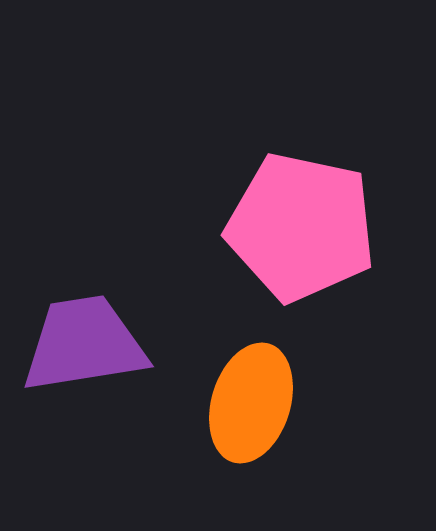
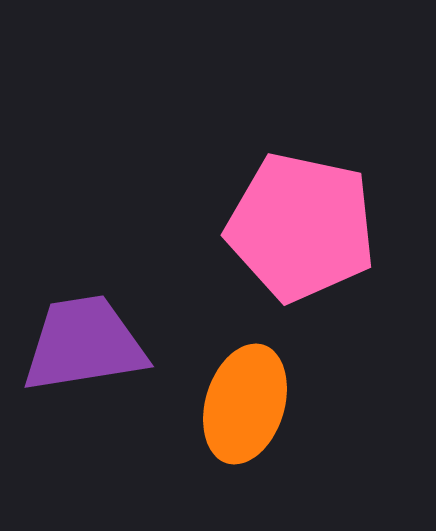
orange ellipse: moved 6 px left, 1 px down
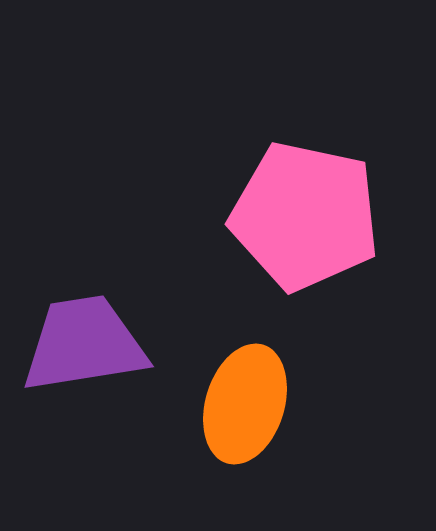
pink pentagon: moved 4 px right, 11 px up
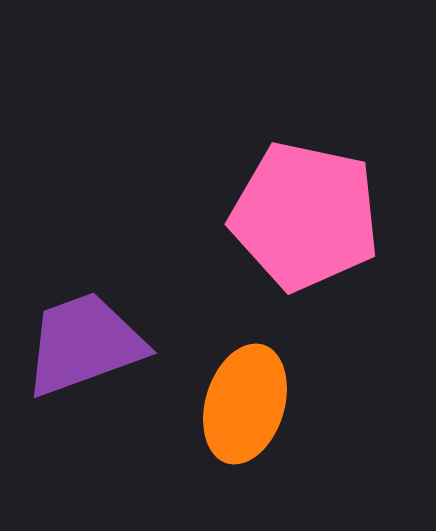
purple trapezoid: rotated 11 degrees counterclockwise
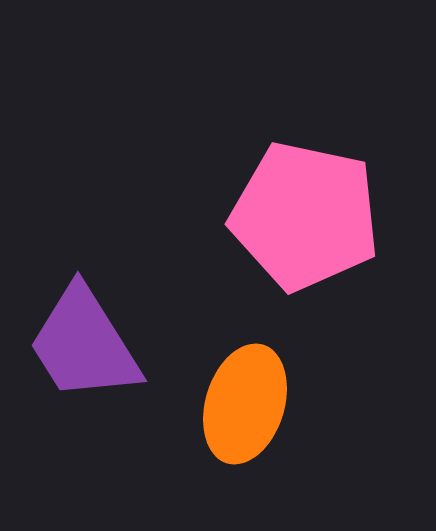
purple trapezoid: rotated 102 degrees counterclockwise
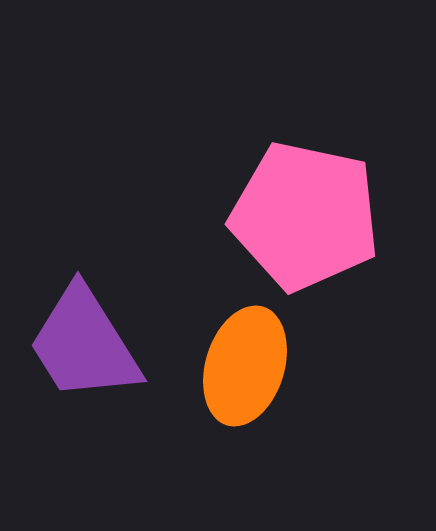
orange ellipse: moved 38 px up
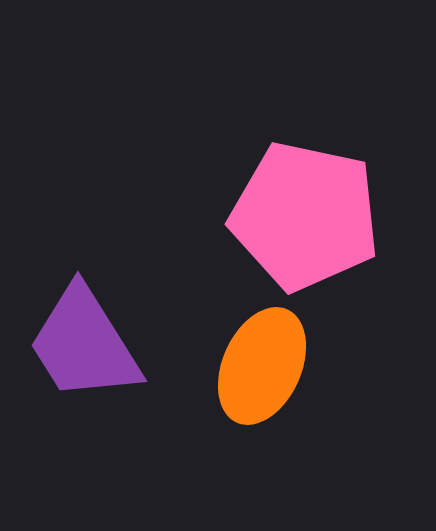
orange ellipse: moved 17 px right; rotated 7 degrees clockwise
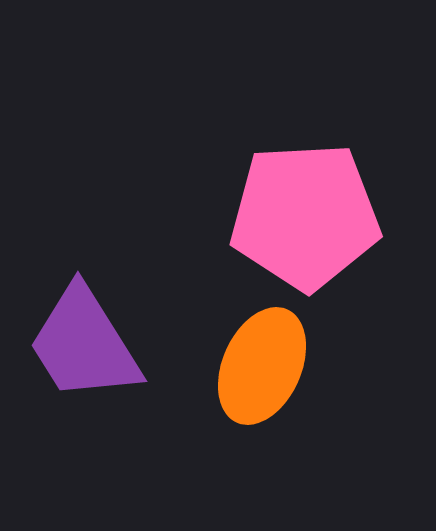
pink pentagon: rotated 15 degrees counterclockwise
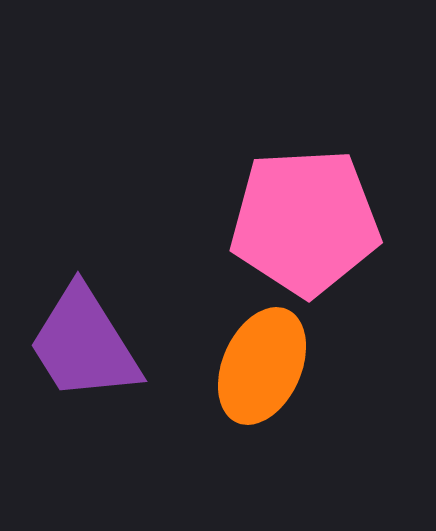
pink pentagon: moved 6 px down
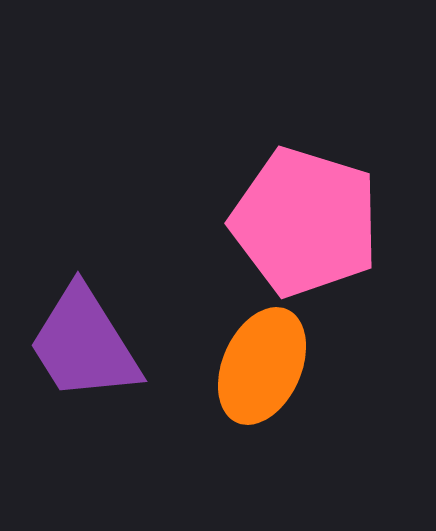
pink pentagon: rotated 20 degrees clockwise
